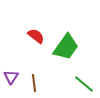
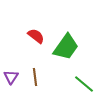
brown line: moved 1 px right, 6 px up
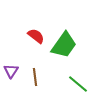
green trapezoid: moved 2 px left, 2 px up
purple triangle: moved 6 px up
green line: moved 6 px left
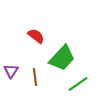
green trapezoid: moved 2 px left, 13 px down; rotated 8 degrees clockwise
green line: rotated 75 degrees counterclockwise
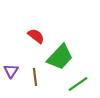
green trapezoid: moved 2 px left, 1 px up
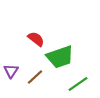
red semicircle: moved 3 px down
green trapezoid: rotated 28 degrees clockwise
brown line: rotated 54 degrees clockwise
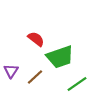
green line: moved 1 px left
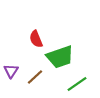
red semicircle: rotated 150 degrees counterclockwise
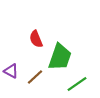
green trapezoid: rotated 52 degrees counterclockwise
purple triangle: rotated 35 degrees counterclockwise
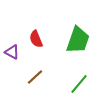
green trapezoid: moved 18 px right, 17 px up
purple triangle: moved 1 px right, 19 px up
green line: moved 2 px right; rotated 15 degrees counterclockwise
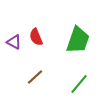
red semicircle: moved 2 px up
purple triangle: moved 2 px right, 10 px up
